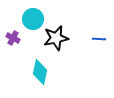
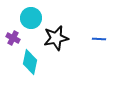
cyan circle: moved 2 px left, 1 px up
cyan diamond: moved 10 px left, 10 px up
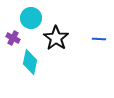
black star: rotated 25 degrees counterclockwise
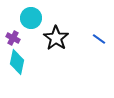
blue line: rotated 32 degrees clockwise
cyan diamond: moved 13 px left
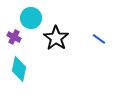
purple cross: moved 1 px right, 1 px up
cyan diamond: moved 2 px right, 7 px down
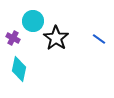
cyan circle: moved 2 px right, 3 px down
purple cross: moved 1 px left, 1 px down
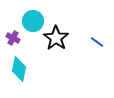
blue line: moved 2 px left, 3 px down
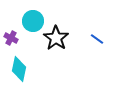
purple cross: moved 2 px left
blue line: moved 3 px up
